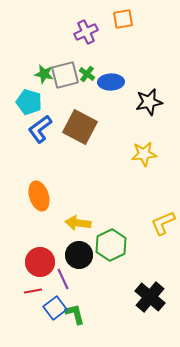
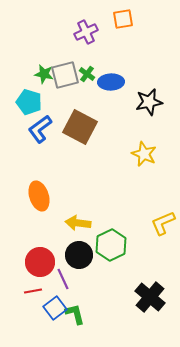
yellow star: rotated 30 degrees clockwise
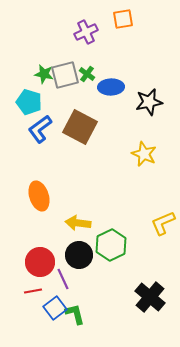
blue ellipse: moved 5 px down
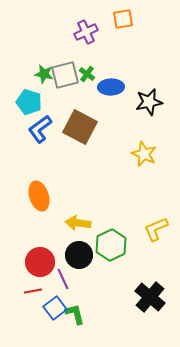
yellow L-shape: moved 7 px left, 6 px down
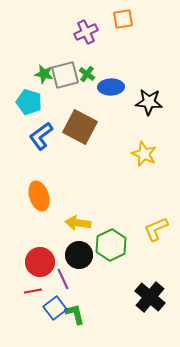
black star: rotated 16 degrees clockwise
blue L-shape: moved 1 px right, 7 px down
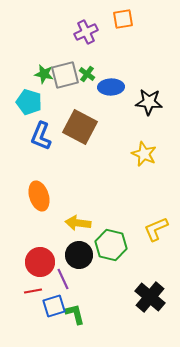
blue L-shape: rotated 32 degrees counterclockwise
green hexagon: rotated 20 degrees counterclockwise
blue square: moved 1 px left, 2 px up; rotated 20 degrees clockwise
